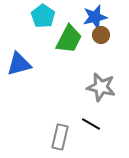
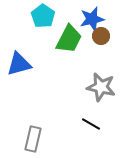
blue star: moved 3 px left, 2 px down
brown circle: moved 1 px down
gray rectangle: moved 27 px left, 2 px down
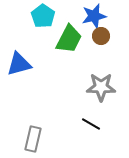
blue star: moved 2 px right, 3 px up
gray star: rotated 12 degrees counterclockwise
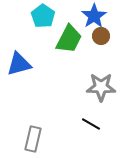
blue star: rotated 20 degrees counterclockwise
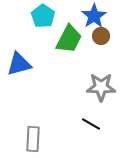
gray rectangle: rotated 10 degrees counterclockwise
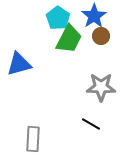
cyan pentagon: moved 15 px right, 2 px down
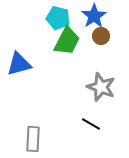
cyan pentagon: rotated 20 degrees counterclockwise
green trapezoid: moved 2 px left, 2 px down
gray star: rotated 20 degrees clockwise
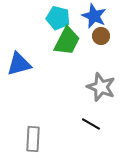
blue star: rotated 15 degrees counterclockwise
